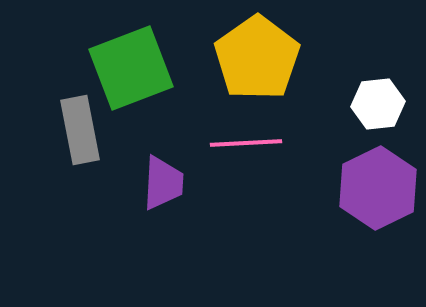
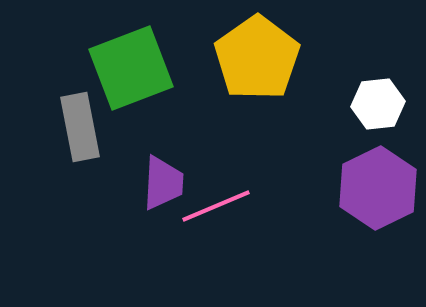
gray rectangle: moved 3 px up
pink line: moved 30 px left, 63 px down; rotated 20 degrees counterclockwise
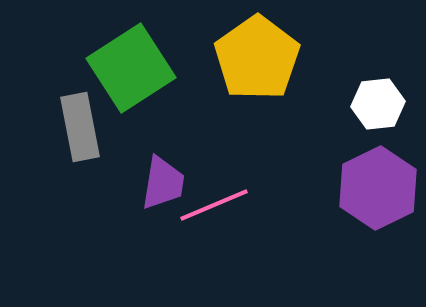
green square: rotated 12 degrees counterclockwise
purple trapezoid: rotated 6 degrees clockwise
pink line: moved 2 px left, 1 px up
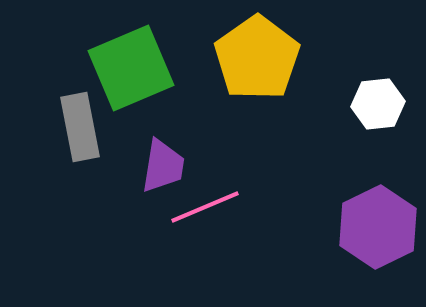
green square: rotated 10 degrees clockwise
purple trapezoid: moved 17 px up
purple hexagon: moved 39 px down
pink line: moved 9 px left, 2 px down
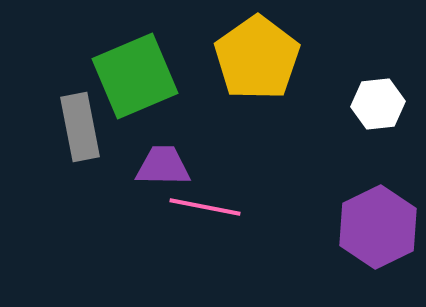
green square: moved 4 px right, 8 px down
purple trapezoid: rotated 98 degrees counterclockwise
pink line: rotated 34 degrees clockwise
